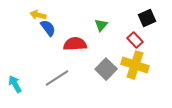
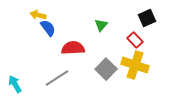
red semicircle: moved 2 px left, 4 px down
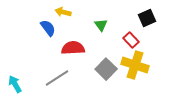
yellow arrow: moved 25 px right, 3 px up
green triangle: rotated 16 degrees counterclockwise
red rectangle: moved 4 px left
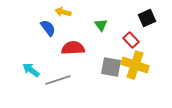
gray square: moved 5 px right, 2 px up; rotated 35 degrees counterclockwise
gray line: moved 1 px right, 2 px down; rotated 15 degrees clockwise
cyan arrow: moved 16 px right, 14 px up; rotated 24 degrees counterclockwise
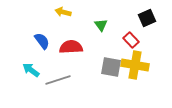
blue semicircle: moved 6 px left, 13 px down
red semicircle: moved 2 px left, 1 px up
yellow cross: rotated 8 degrees counterclockwise
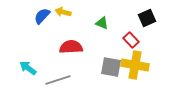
green triangle: moved 1 px right, 2 px up; rotated 32 degrees counterclockwise
blue semicircle: moved 25 px up; rotated 102 degrees counterclockwise
cyan arrow: moved 3 px left, 2 px up
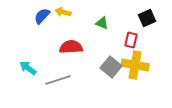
red rectangle: rotated 56 degrees clockwise
gray square: rotated 30 degrees clockwise
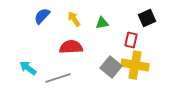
yellow arrow: moved 11 px right, 7 px down; rotated 42 degrees clockwise
green triangle: rotated 32 degrees counterclockwise
gray line: moved 2 px up
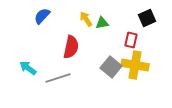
yellow arrow: moved 12 px right
red semicircle: rotated 105 degrees clockwise
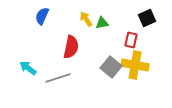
blue semicircle: rotated 18 degrees counterclockwise
